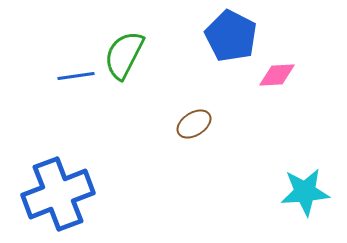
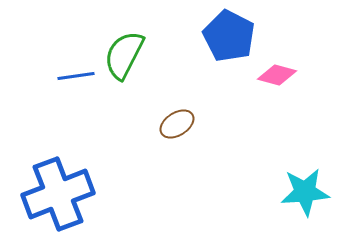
blue pentagon: moved 2 px left
pink diamond: rotated 18 degrees clockwise
brown ellipse: moved 17 px left
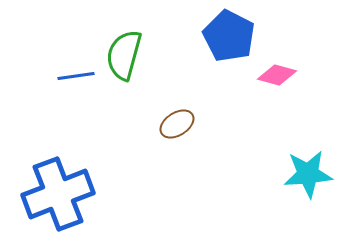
green semicircle: rotated 12 degrees counterclockwise
cyan star: moved 3 px right, 18 px up
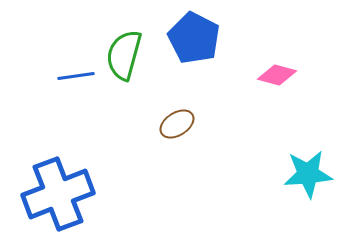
blue pentagon: moved 35 px left, 2 px down
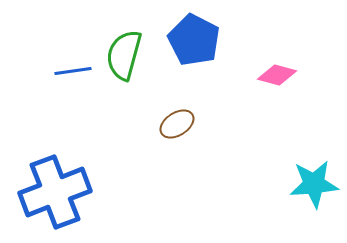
blue pentagon: moved 2 px down
blue line: moved 3 px left, 5 px up
cyan star: moved 6 px right, 10 px down
blue cross: moved 3 px left, 2 px up
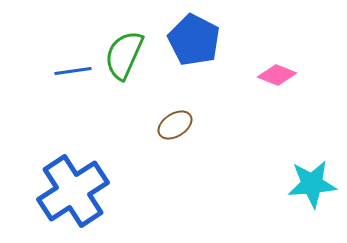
green semicircle: rotated 9 degrees clockwise
pink diamond: rotated 6 degrees clockwise
brown ellipse: moved 2 px left, 1 px down
cyan star: moved 2 px left
blue cross: moved 18 px right, 1 px up; rotated 12 degrees counterclockwise
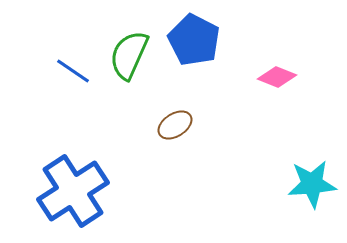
green semicircle: moved 5 px right
blue line: rotated 42 degrees clockwise
pink diamond: moved 2 px down
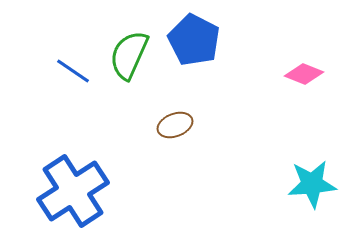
pink diamond: moved 27 px right, 3 px up
brown ellipse: rotated 12 degrees clockwise
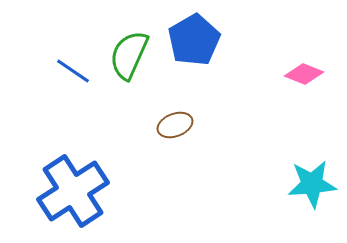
blue pentagon: rotated 15 degrees clockwise
